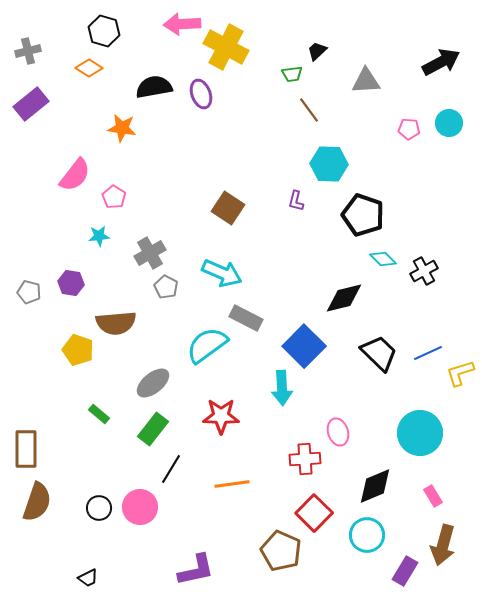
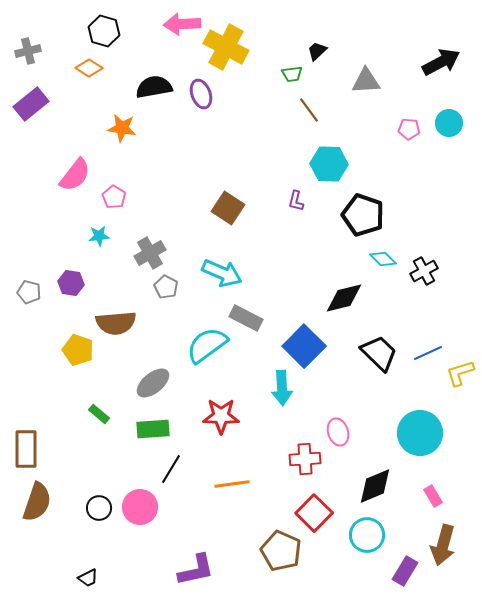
green rectangle at (153, 429): rotated 48 degrees clockwise
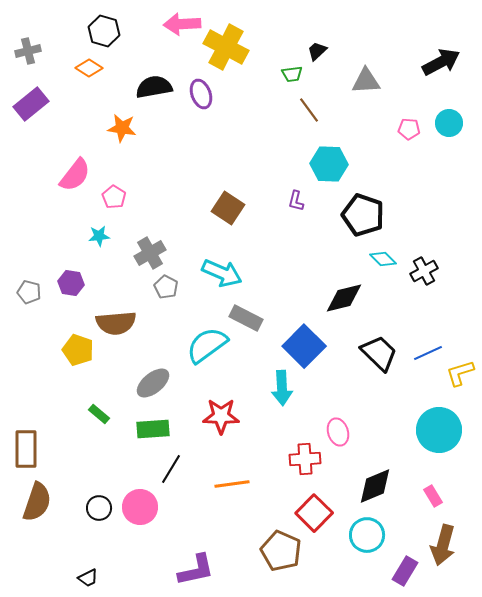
cyan circle at (420, 433): moved 19 px right, 3 px up
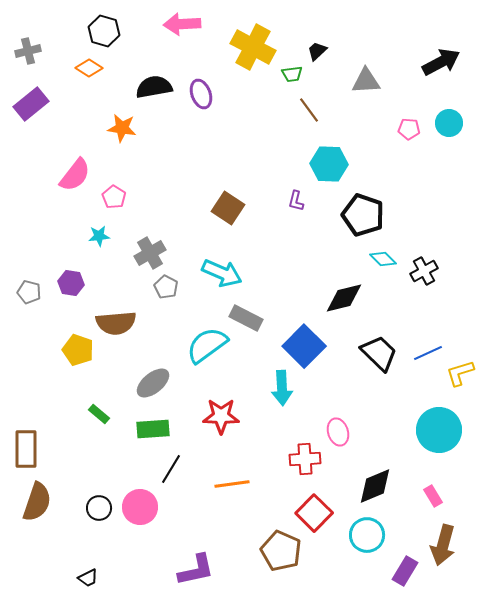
yellow cross at (226, 47): moved 27 px right
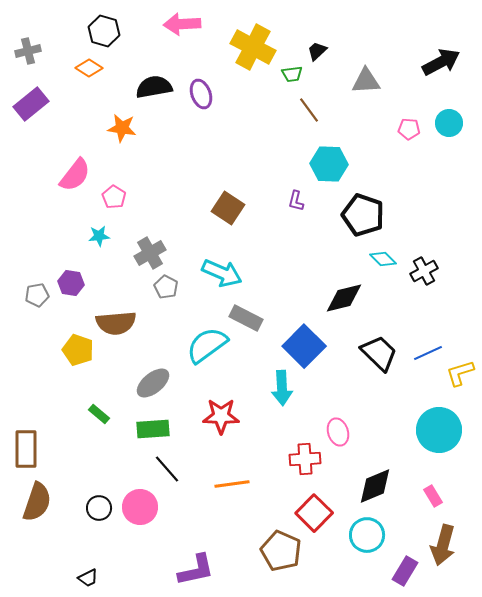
gray pentagon at (29, 292): moved 8 px right, 3 px down; rotated 25 degrees counterclockwise
black line at (171, 469): moved 4 px left; rotated 72 degrees counterclockwise
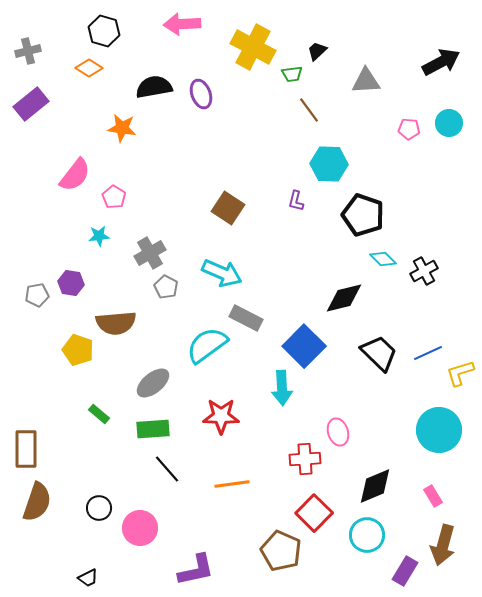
pink circle at (140, 507): moved 21 px down
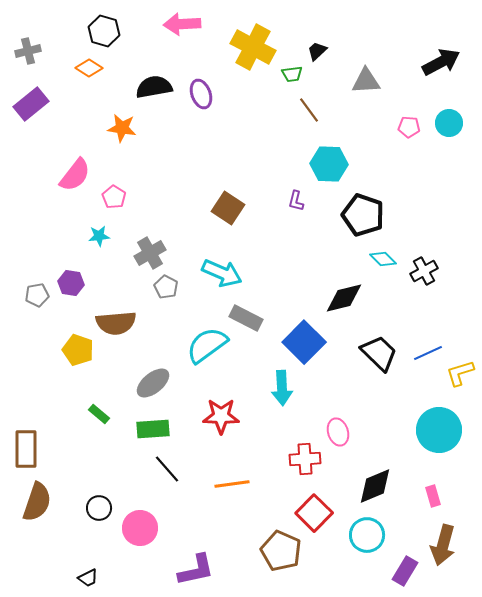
pink pentagon at (409, 129): moved 2 px up
blue square at (304, 346): moved 4 px up
pink rectangle at (433, 496): rotated 15 degrees clockwise
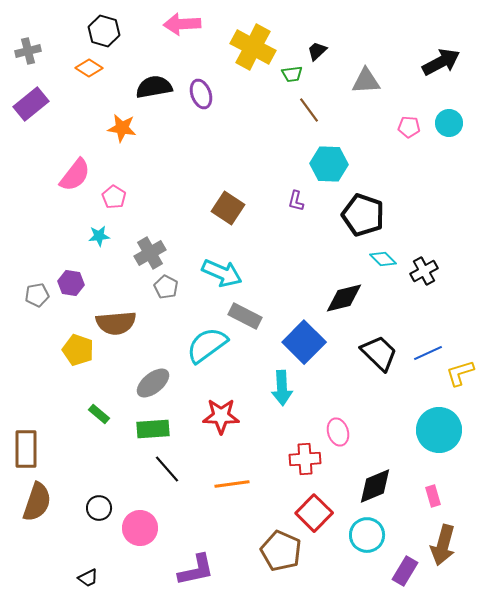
gray rectangle at (246, 318): moved 1 px left, 2 px up
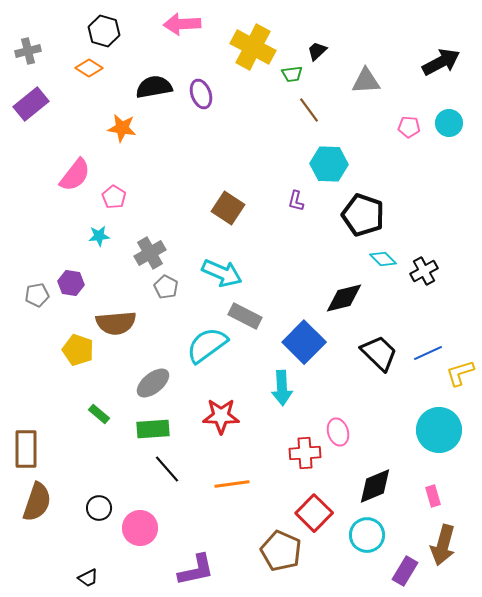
red cross at (305, 459): moved 6 px up
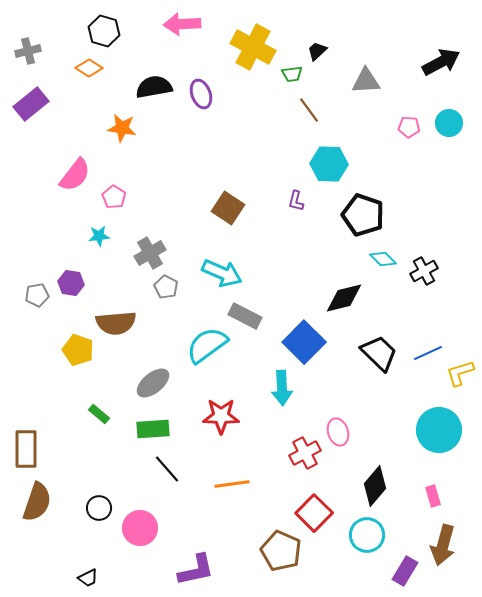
red cross at (305, 453): rotated 24 degrees counterclockwise
black diamond at (375, 486): rotated 27 degrees counterclockwise
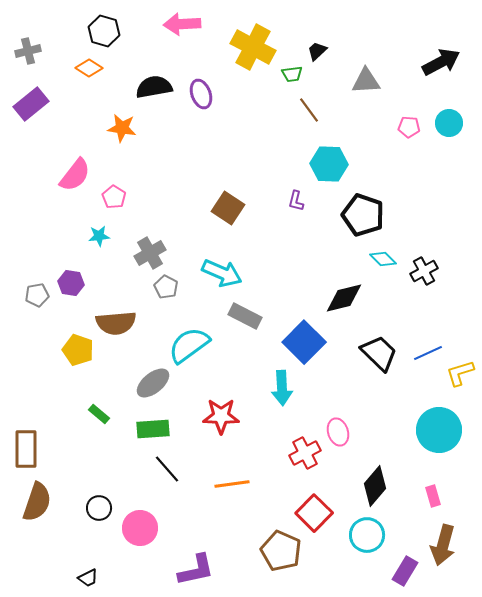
cyan semicircle at (207, 345): moved 18 px left
